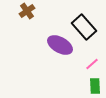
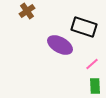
black rectangle: rotated 30 degrees counterclockwise
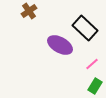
brown cross: moved 2 px right
black rectangle: moved 1 px right, 1 px down; rotated 25 degrees clockwise
green rectangle: rotated 35 degrees clockwise
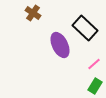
brown cross: moved 4 px right, 2 px down; rotated 21 degrees counterclockwise
purple ellipse: rotated 35 degrees clockwise
pink line: moved 2 px right
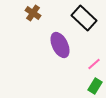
black rectangle: moved 1 px left, 10 px up
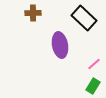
brown cross: rotated 35 degrees counterclockwise
purple ellipse: rotated 15 degrees clockwise
green rectangle: moved 2 px left
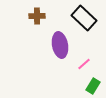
brown cross: moved 4 px right, 3 px down
pink line: moved 10 px left
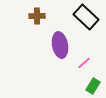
black rectangle: moved 2 px right, 1 px up
pink line: moved 1 px up
